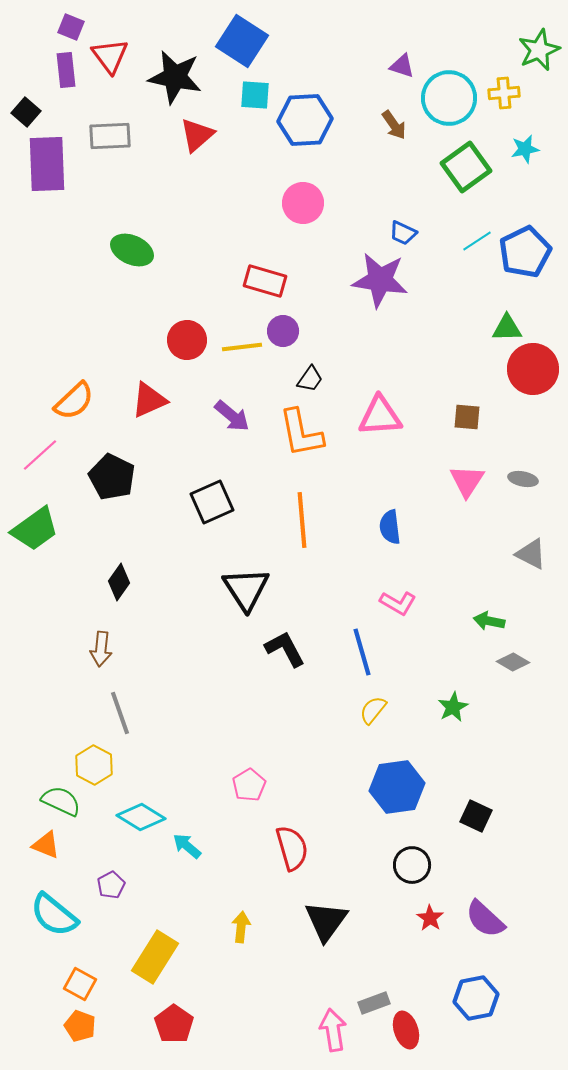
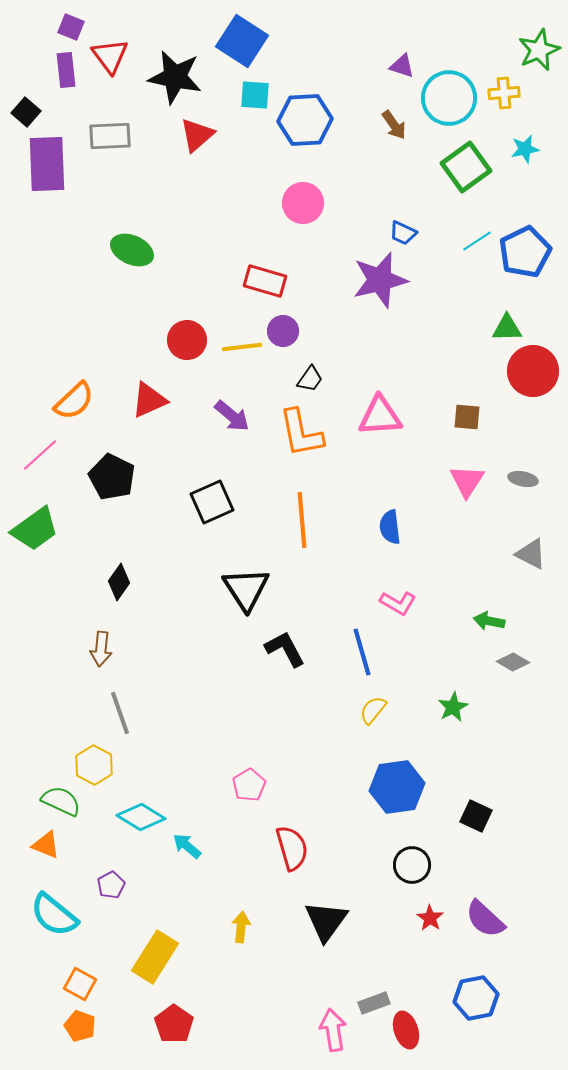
purple star at (380, 280): rotated 22 degrees counterclockwise
red circle at (533, 369): moved 2 px down
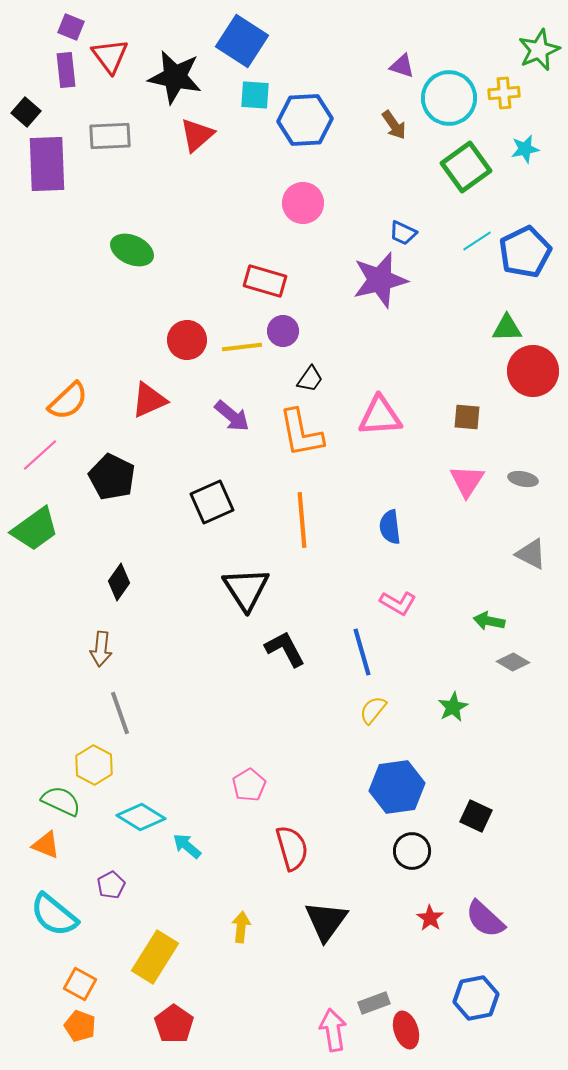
orange semicircle at (74, 401): moved 6 px left
black circle at (412, 865): moved 14 px up
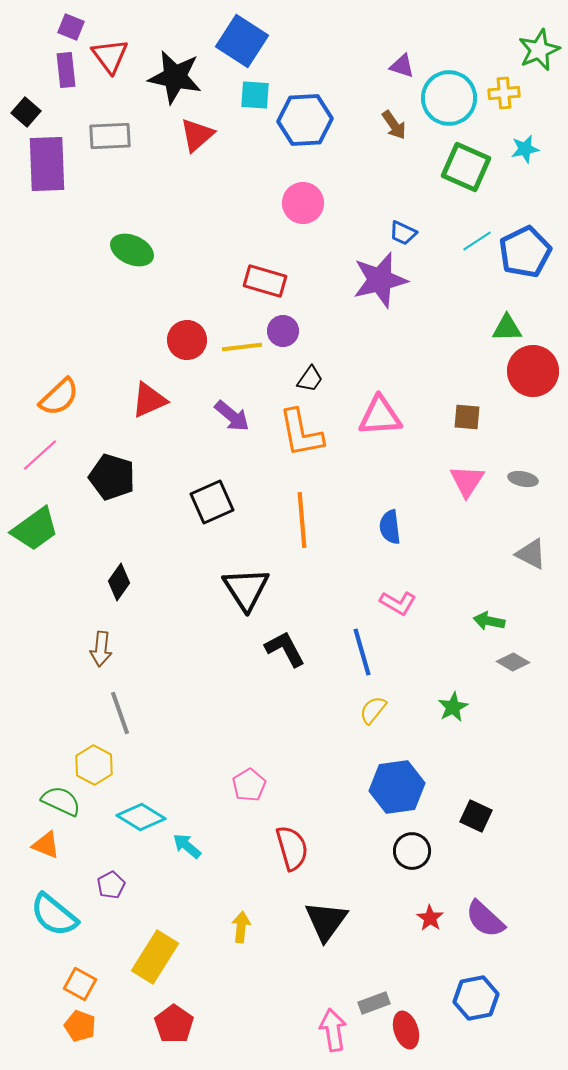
green square at (466, 167): rotated 30 degrees counterclockwise
orange semicircle at (68, 401): moved 9 px left, 4 px up
black pentagon at (112, 477): rotated 9 degrees counterclockwise
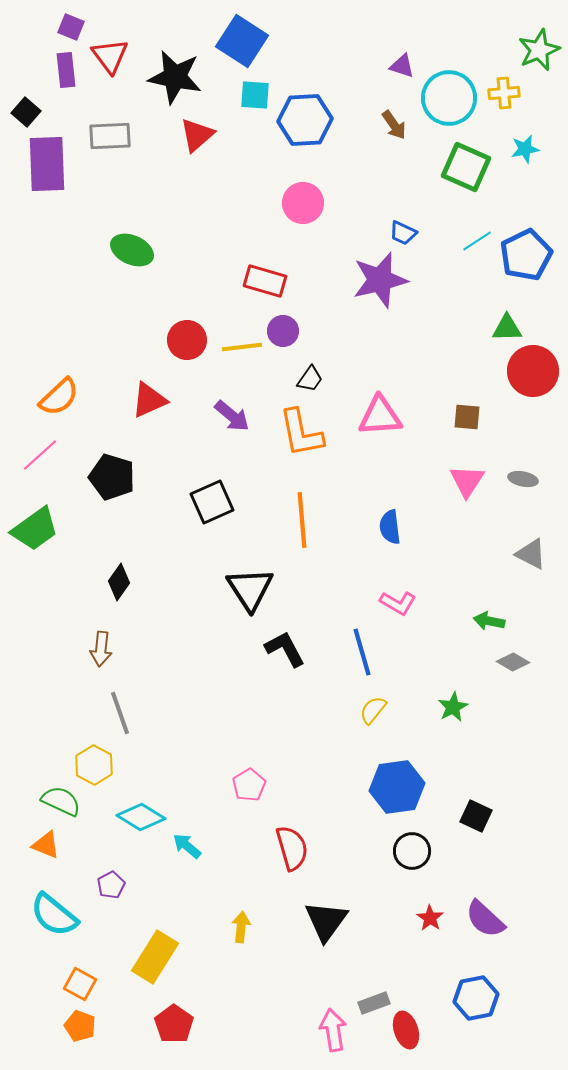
blue pentagon at (525, 252): moved 1 px right, 3 px down
black triangle at (246, 589): moved 4 px right
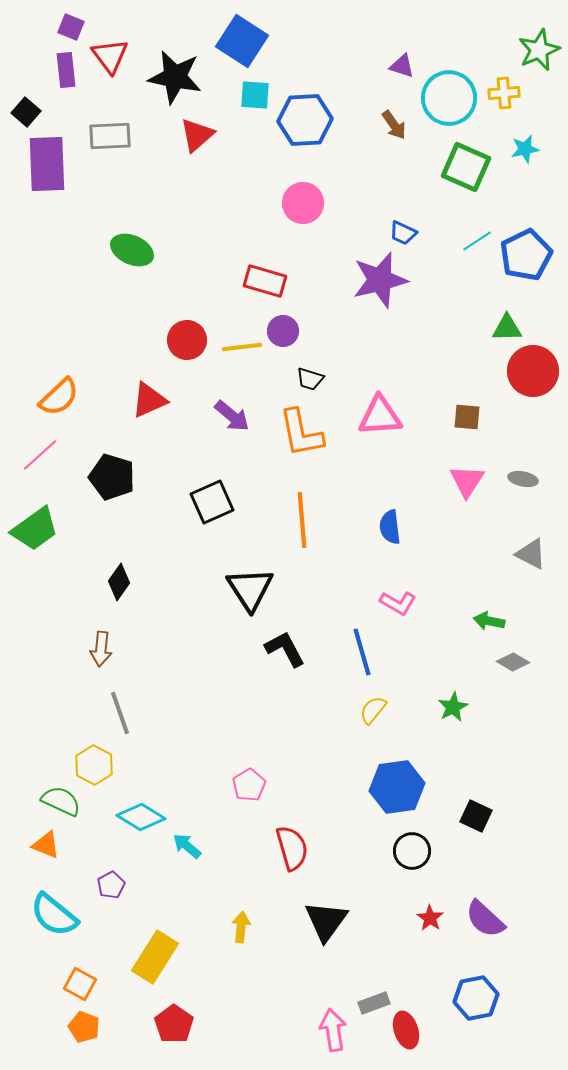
black trapezoid at (310, 379): rotated 72 degrees clockwise
orange pentagon at (80, 1026): moved 4 px right, 1 px down
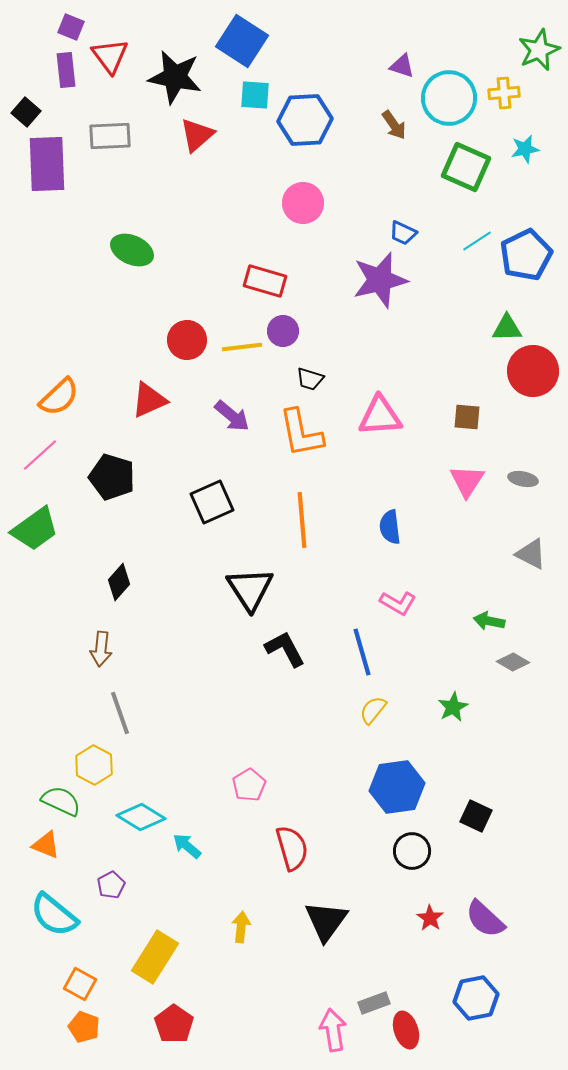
black diamond at (119, 582): rotated 6 degrees clockwise
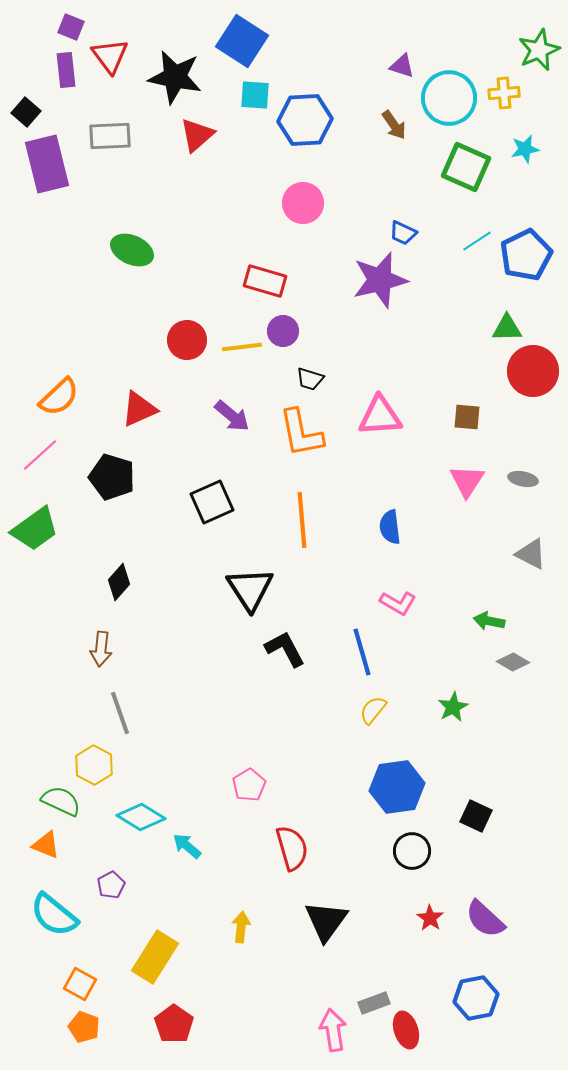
purple rectangle at (47, 164): rotated 12 degrees counterclockwise
red triangle at (149, 400): moved 10 px left, 9 px down
